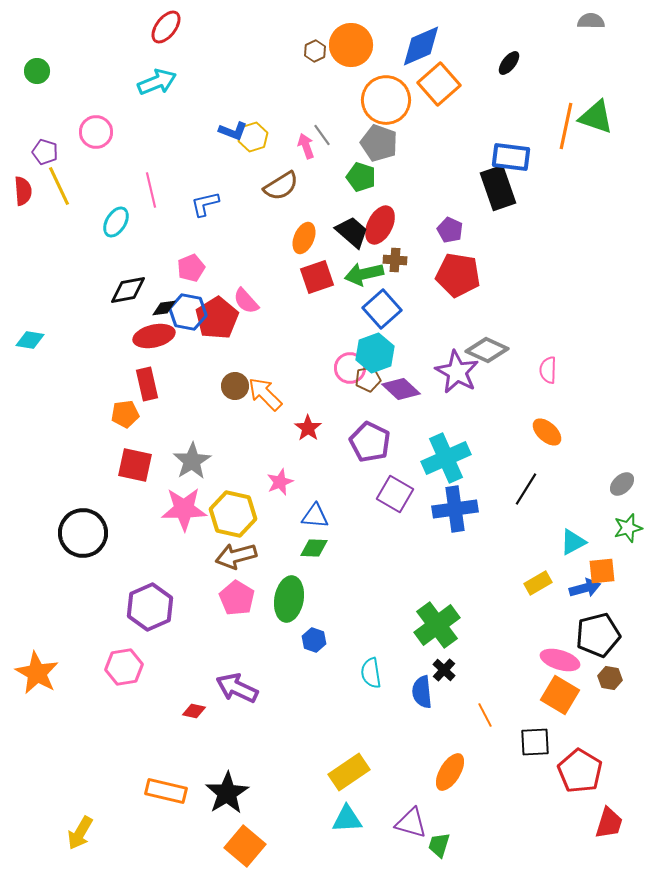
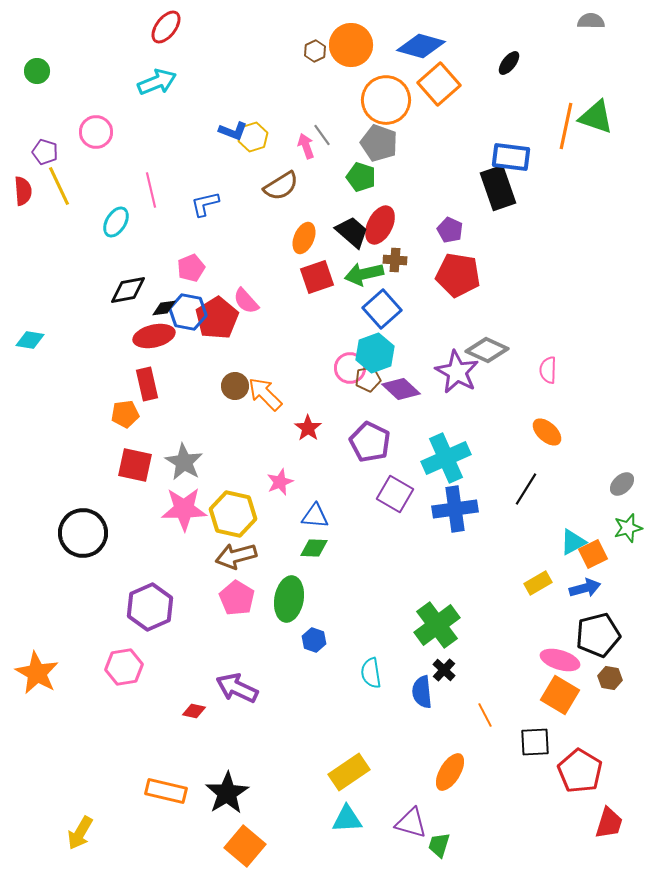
blue diamond at (421, 46): rotated 39 degrees clockwise
gray star at (192, 461): moved 8 px left, 1 px down; rotated 9 degrees counterclockwise
orange square at (602, 571): moved 9 px left, 17 px up; rotated 20 degrees counterclockwise
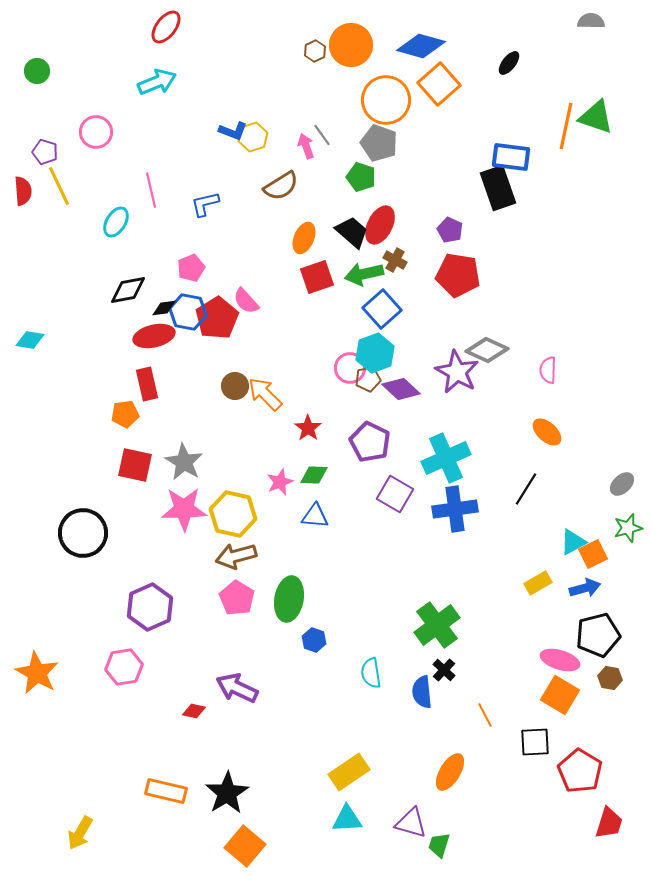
brown cross at (395, 260): rotated 25 degrees clockwise
green diamond at (314, 548): moved 73 px up
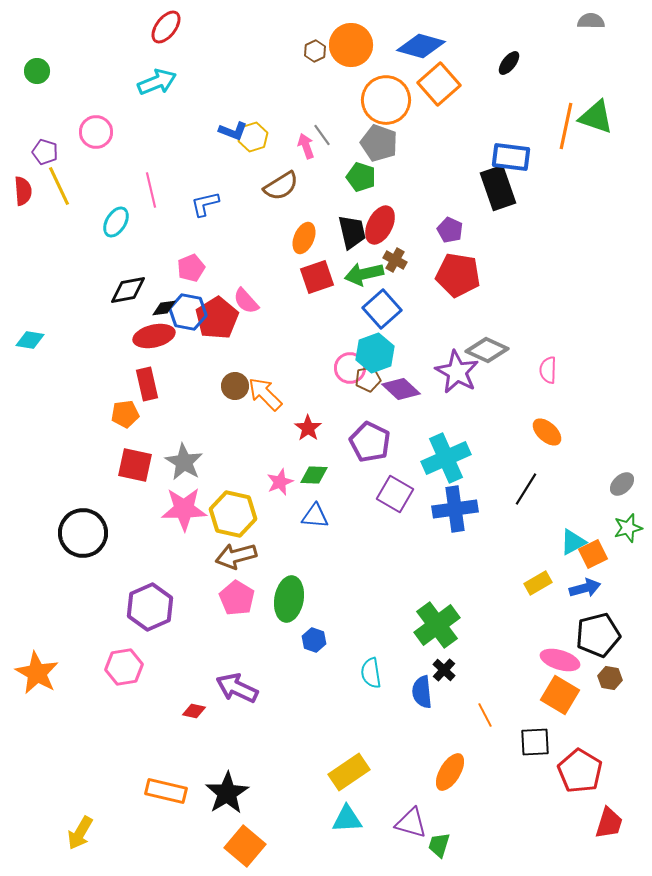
black trapezoid at (352, 232): rotated 36 degrees clockwise
